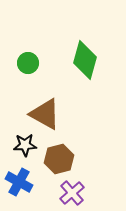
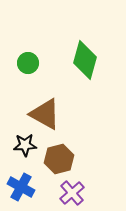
blue cross: moved 2 px right, 5 px down
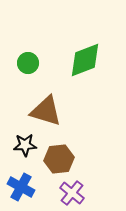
green diamond: rotated 54 degrees clockwise
brown triangle: moved 1 px right, 3 px up; rotated 12 degrees counterclockwise
brown hexagon: rotated 8 degrees clockwise
purple cross: rotated 10 degrees counterclockwise
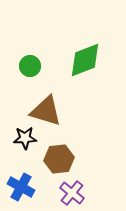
green circle: moved 2 px right, 3 px down
black star: moved 7 px up
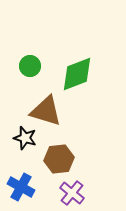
green diamond: moved 8 px left, 14 px down
black star: rotated 20 degrees clockwise
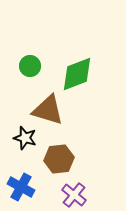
brown triangle: moved 2 px right, 1 px up
purple cross: moved 2 px right, 2 px down
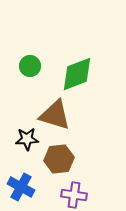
brown triangle: moved 7 px right, 5 px down
black star: moved 2 px right, 1 px down; rotated 20 degrees counterclockwise
purple cross: rotated 30 degrees counterclockwise
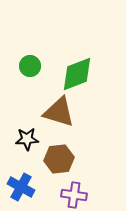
brown triangle: moved 4 px right, 3 px up
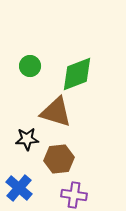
brown triangle: moved 3 px left
blue cross: moved 2 px left, 1 px down; rotated 12 degrees clockwise
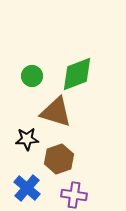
green circle: moved 2 px right, 10 px down
brown hexagon: rotated 12 degrees counterclockwise
blue cross: moved 8 px right
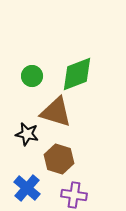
black star: moved 5 px up; rotated 15 degrees clockwise
brown hexagon: rotated 24 degrees counterclockwise
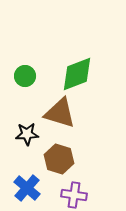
green circle: moved 7 px left
brown triangle: moved 4 px right, 1 px down
black star: rotated 15 degrees counterclockwise
